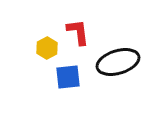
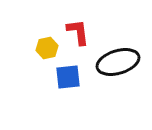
yellow hexagon: rotated 15 degrees clockwise
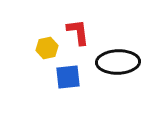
black ellipse: rotated 15 degrees clockwise
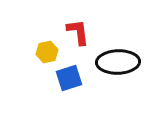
yellow hexagon: moved 4 px down
blue square: moved 1 px right, 1 px down; rotated 12 degrees counterclockwise
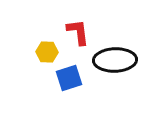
yellow hexagon: rotated 15 degrees clockwise
black ellipse: moved 3 px left, 2 px up
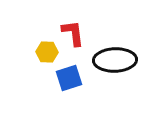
red L-shape: moved 5 px left, 1 px down
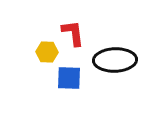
blue square: rotated 20 degrees clockwise
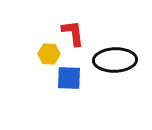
yellow hexagon: moved 2 px right, 2 px down
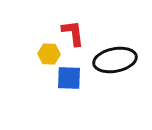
black ellipse: rotated 9 degrees counterclockwise
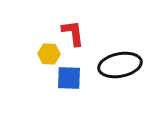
black ellipse: moved 5 px right, 5 px down
